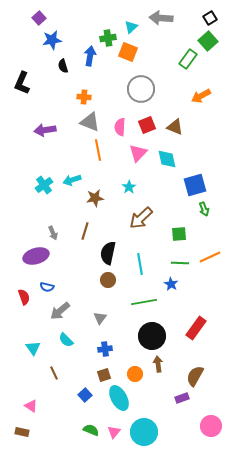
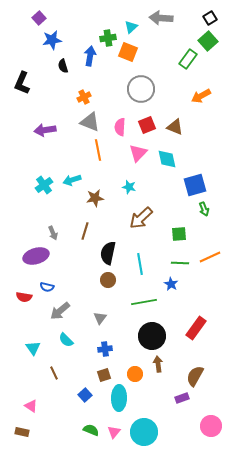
orange cross at (84, 97): rotated 32 degrees counterclockwise
cyan star at (129, 187): rotated 24 degrees counterclockwise
red semicircle at (24, 297): rotated 119 degrees clockwise
cyan ellipse at (119, 398): rotated 30 degrees clockwise
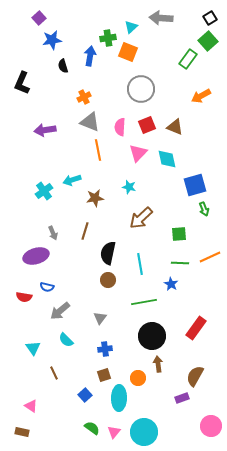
cyan cross at (44, 185): moved 6 px down
orange circle at (135, 374): moved 3 px right, 4 px down
green semicircle at (91, 430): moved 1 px right, 2 px up; rotated 14 degrees clockwise
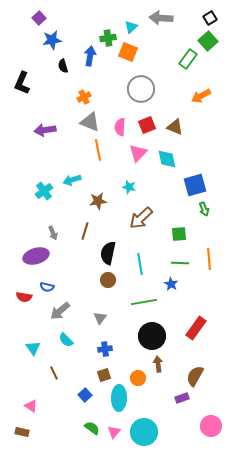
brown star at (95, 198): moved 3 px right, 3 px down
orange line at (210, 257): moved 1 px left, 2 px down; rotated 70 degrees counterclockwise
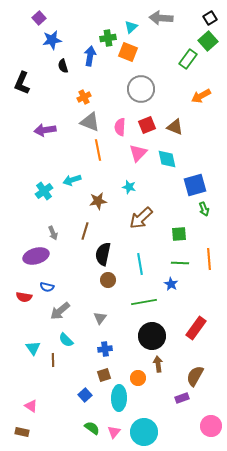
black semicircle at (108, 253): moved 5 px left, 1 px down
brown line at (54, 373): moved 1 px left, 13 px up; rotated 24 degrees clockwise
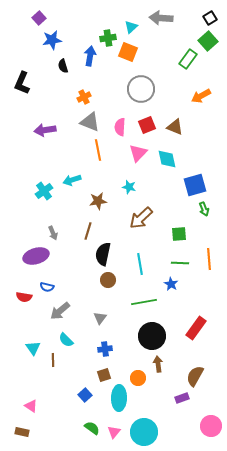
brown line at (85, 231): moved 3 px right
